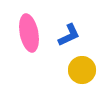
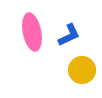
pink ellipse: moved 3 px right, 1 px up
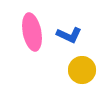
blue L-shape: rotated 50 degrees clockwise
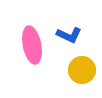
pink ellipse: moved 13 px down
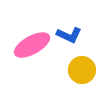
pink ellipse: rotated 72 degrees clockwise
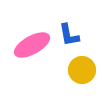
blue L-shape: rotated 55 degrees clockwise
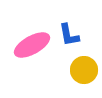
yellow circle: moved 2 px right
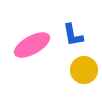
blue L-shape: moved 4 px right
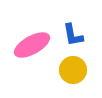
yellow circle: moved 11 px left
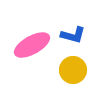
blue L-shape: rotated 65 degrees counterclockwise
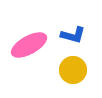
pink ellipse: moved 3 px left
